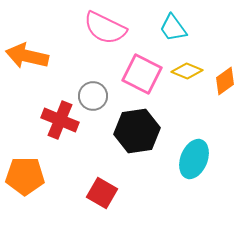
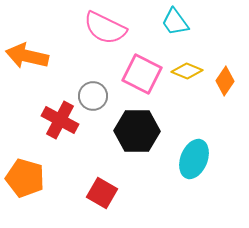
cyan trapezoid: moved 2 px right, 6 px up
orange diamond: rotated 20 degrees counterclockwise
red cross: rotated 6 degrees clockwise
black hexagon: rotated 9 degrees clockwise
orange pentagon: moved 2 px down; rotated 15 degrees clockwise
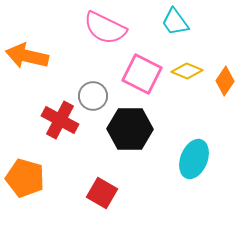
black hexagon: moved 7 px left, 2 px up
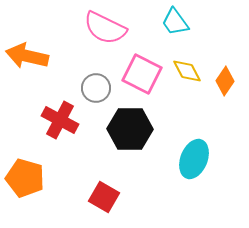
yellow diamond: rotated 40 degrees clockwise
gray circle: moved 3 px right, 8 px up
red square: moved 2 px right, 4 px down
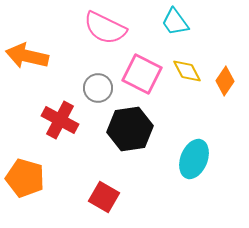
gray circle: moved 2 px right
black hexagon: rotated 9 degrees counterclockwise
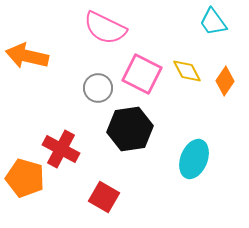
cyan trapezoid: moved 38 px right
red cross: moved 1 px right, 29 px down
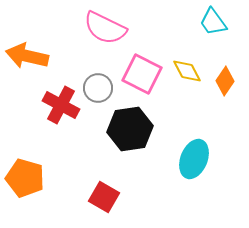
red cross: moved 44 px up
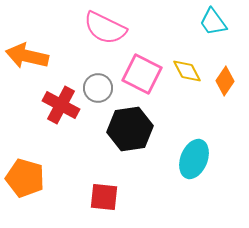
red square: rotated 24 degrees counterclockwise
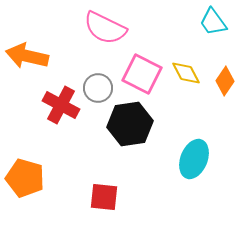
yellow diamond: moved 1 px left, 2 px down
black hexagon: moved 5 px up
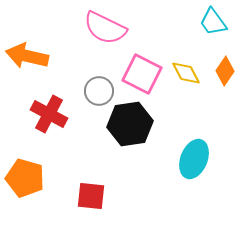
orange diamond: moved 10 px up
gray circle: moved 1 px right, 3 px down
red cross: moved 12 px left, 9 px down
red square: moved 13 px left, 1 px up
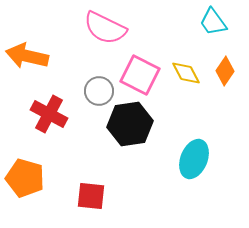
pink square: moved 2 px left, 1 px down
